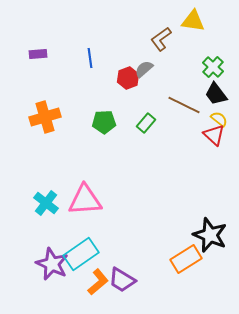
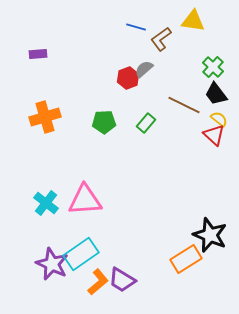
blue line: moved 46 px right, 31 px up; rotated 66 degrees counterclockwise
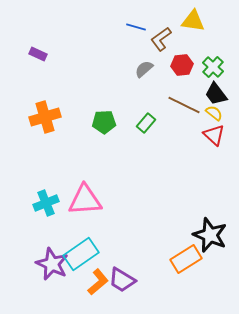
purple rectangle: rotated 30 degrees clockwise
red hexagon: moved 54 px right, 13 px up; rotated 15 degrees clockwise
yellow semicircle: moved 5 px left, 6 px up
cyan cross: rotated 30 degrees clockwise
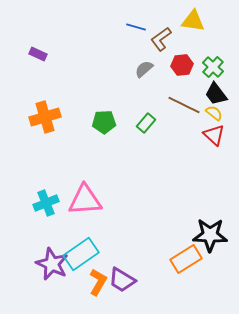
black star: rotated 20 degrees counterclockwise
orange L-shape: rotated 20 degrees counterclockwise
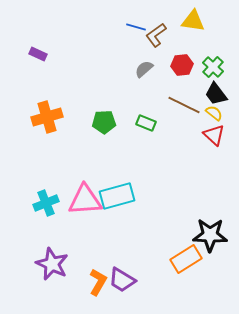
brown L-shape: moved 5 px left, 4 px up
orange cross: moved 2 px right
green rectangle: rotated 72 degrees clockwise
cyan rectangle: moved 36 px right, 58 px up; rotated 20 degrees clockwise
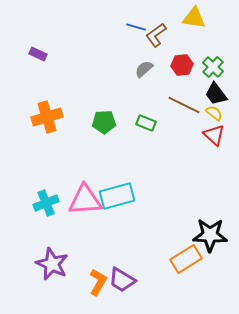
yellow triangle: moved 1 px right, 3 px up
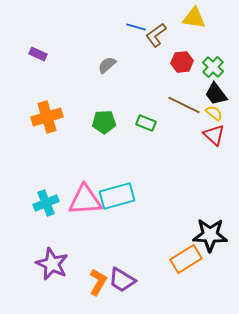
red hexagon: moved 3 px up
gray semicircle: moved 37 px left, 4 px up
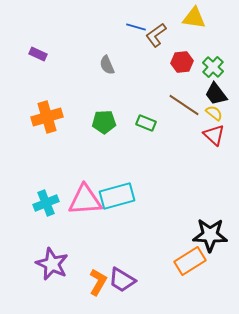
gray semicircle: rotated 72 degrees counterclockwise
brown line: rotated 8 degrees clockwise
orange rectangle: moved 4 px right, 2 px down
